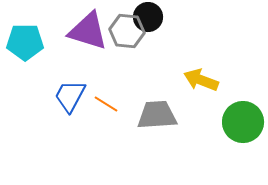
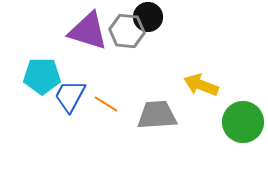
cyan pentagon: moved 17 px right, 34 px down
yellow arrow: moved 5 px down
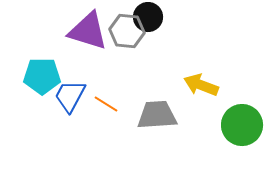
green circle: moved 1 px left, 3 px down
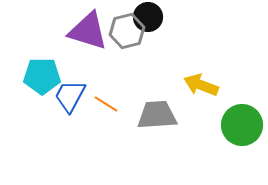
gray hexagon: rotated 20 degrees counterclockwise
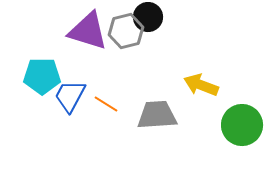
gray hexagon: moved 1 px left
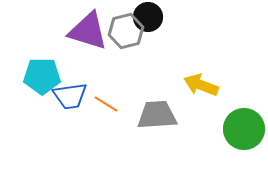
blue trapezoid: rotated 126 degrees counterclockwise
green circle: moved 2 px right, 4 px down
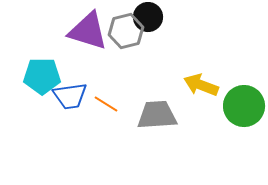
green circle: moved 23 px up
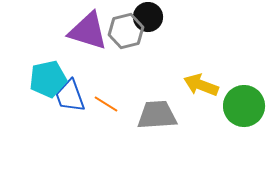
cyan pentagon: moved 6 px right, 3 px down; rotated 12 degrees counterclockwise
blue trapezoid: rotated 78 degrees clockwise
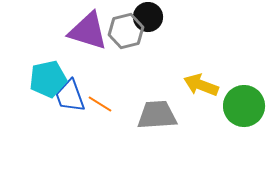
orange line: moved 6 px left
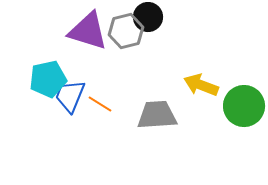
blue trapezoid: rotated 42 degrees clockwise
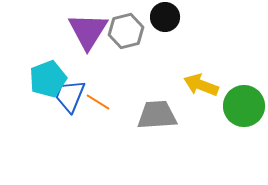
black circle: moved 17 px right
purple triangle: rotated 45 degrees clockwise
cyan pentagon: rotated 9 degrees counterclockwise
orange line: moved 2 px left, 2 px up
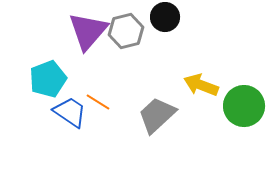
purple triangle: rotated 9 degrees clockwise
blue trapezoid: moved 16 px down; rotated 102 degrees clockwise
gray trapezoid: rotated 39 degrees counterclockwise
